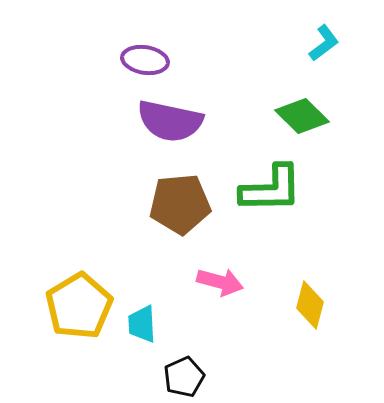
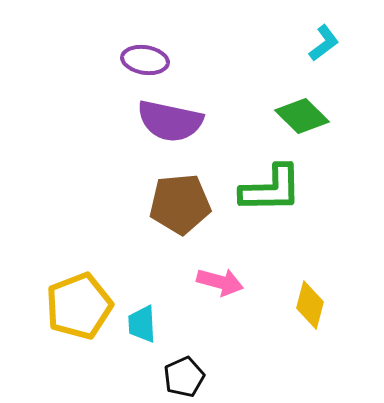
yellow pentagon: rotated 10 degrees clockwise
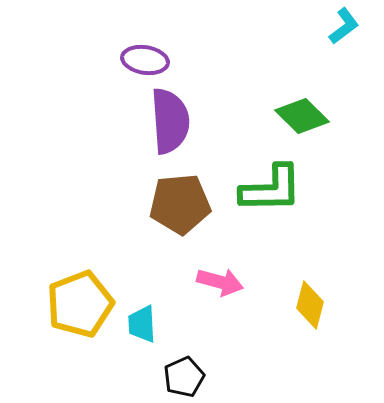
cyan L-shape: moved 20 px right, 17 px up
purple semicircle: rotated 106 degrees counterclockwise
yellow pentagon: moved 1 px right, 2 px up
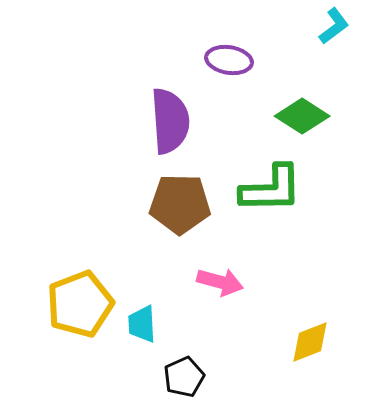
cyan L-shape: moved 10 px left
purple ellipse: moved 84 px right
green diamond: rotated 12 degrees counterclockwise
brown pentagon: rotated 6 degrees clockwise
yellow diamond: moved 37 px down; rotated 54 degrees clockwise
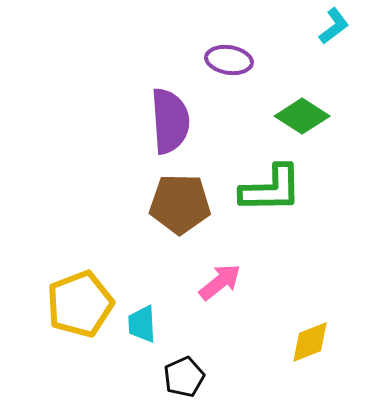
pink arrow: rotated 54 degrees counterclockwise
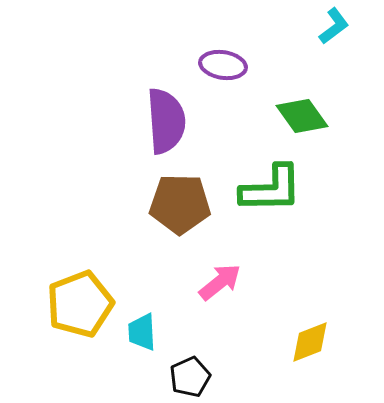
purple ellipse: moved 6 px left, 5 px down
green diamond: rotated 22 degrees clockwise
purple semicircle: moved 4 px left
cyan trapezoid: moved 8 px down
black pentagon: moved 6 px right
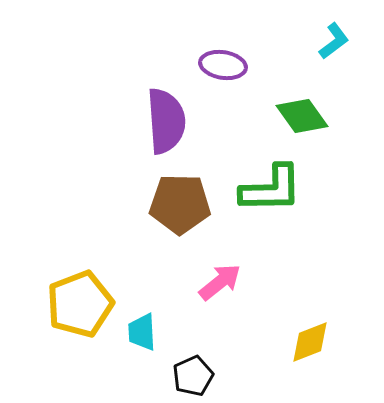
cyan L-shape: moved 15 px down
black pentagon: moved 3 px right, 1 px up
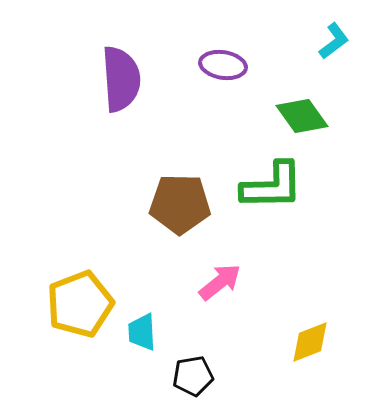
purple semicircle: moved 45 px left, 42 px up
green L-shape: moved 1 px right, 3 px up
black pentagon: rotated 15 degrees clockwise
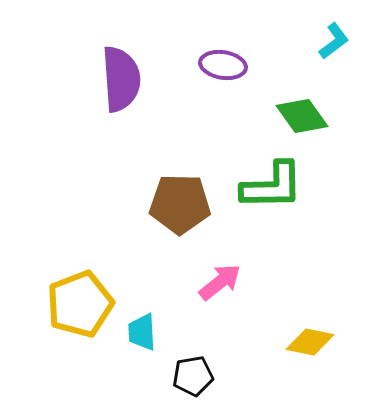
yellow diamond: rotated 33 degrees clockwise
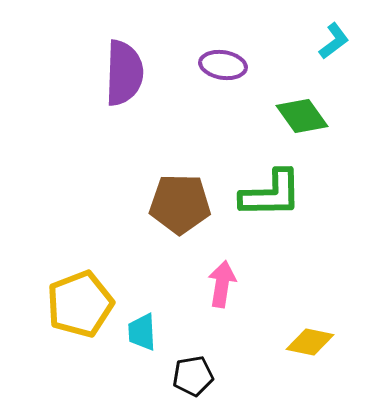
purple semicircle: moved 3 px right, 6 px up; rotated 6 degrees clockwise
green L-shape: moved 1 px left, 8 px down
pink arrow: moved 2 px right, 2 px down; rotated 42 degrees counterclockwise
